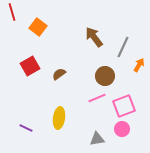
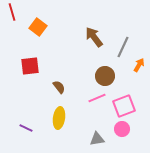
red square: rotated 24 degrees clockwise
brown semicircle: moved 13 px down; rotated 88 degrees clockwise
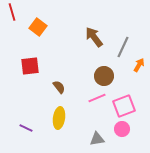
brown circle: moved 1 px left
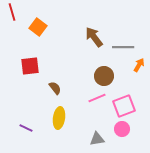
gray line: rotated 65 degrees clockwise
brown semicircle: moved 4 px left, 1 px down
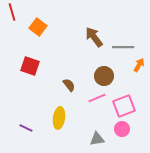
red square: rotated 24 degrees clockwise
brown semicircle: moved 14 px right, 3 px up
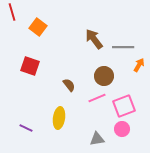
brown arrow: moved 2 px down
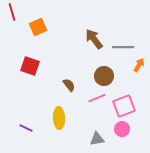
orange square: rotated 30 degrees clockwise
yellow ellipse: rotated 10 degrees counterclockwise
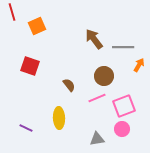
orange square: moved 1 px left, 1 px up
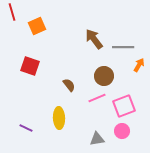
pink circle: moved 2 px down
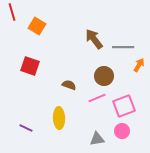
orange square: rotated 36 degrees counterclockwise
brown semicircle: rotated 32 degrees counterclockwise
